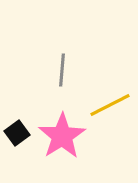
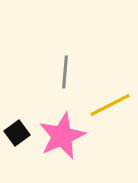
gray line: moved 3 px right, 2 px down
pink star: rotated 9 degrees clockwise
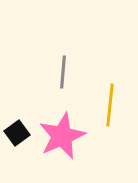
gray line: moved 2 px left
yellow line: rotated 57 degrees counterclockwise
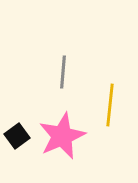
black square: moved 3 px down
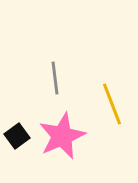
gray line: moved 8 px left, 6 px down; rotated 12 degrees counterclockwise
yellow line: moved 2 px right, 1 px up; rotated 27 degrees counterclockwise
